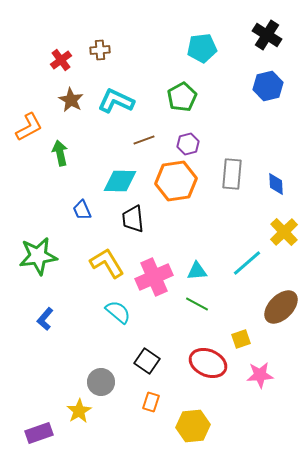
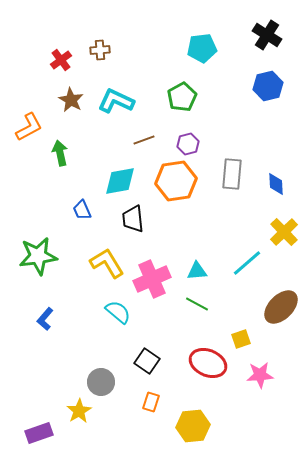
cyan diamond: rotated 12 degrees counterclockwise
pink cross: moved 2 px left, 2 px down
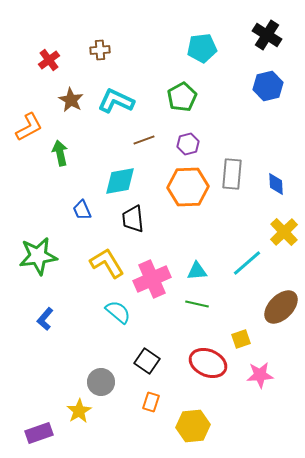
red cross: moved 12 px left
orange hexagon: moved 12 px right, 6 px down; rotated 6 degrees clockwise
green line: rotated 15 degrees counterclockwise
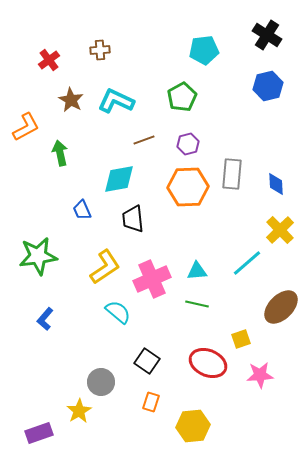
cyan pentagon: moved 2 px right, 2 px down
orange L-shape: moved 3 px left
cyan diamond: moved 1 px left, 2 px up
yellow cross: moved 4 px left, 2 px up
yellow L-shape: moved 2 px left, 4 px down; rotated 87 degrees clockwise
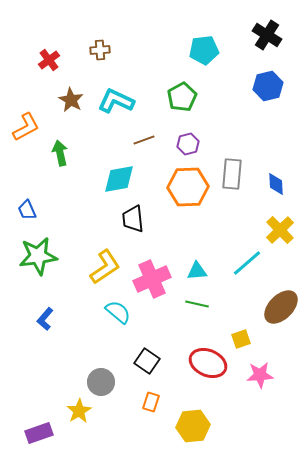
blue trapezoid: moved 55 px left
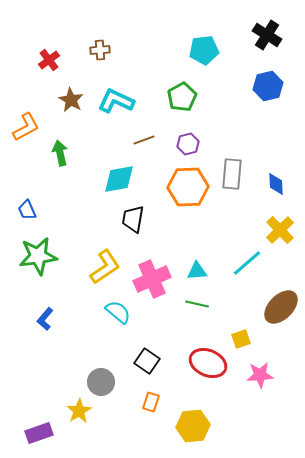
black trapezoid: rotated 16 degrees clockwise
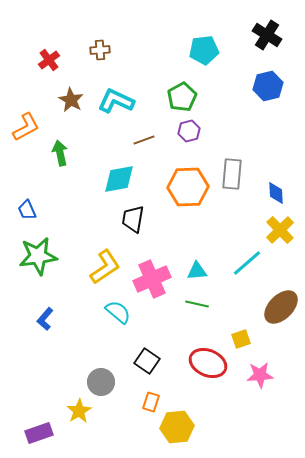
purple hexagon: moved 1 px right, 13 px up
blue diamond: moved 9 px down
yellow hexagon: moved 16 px left, 1 px down
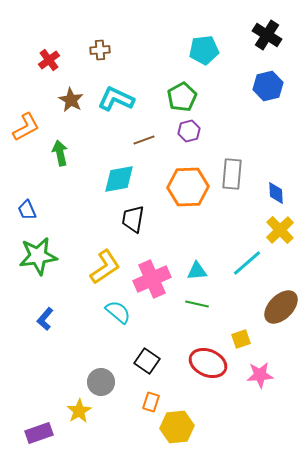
cyan L-shape: moved 2 px up
